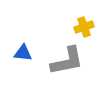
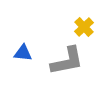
yellow cross: rotated 24 degrees counterclockwise
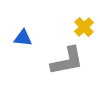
blue triangle: moved 15 px up
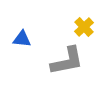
blue triangle: moved 1 px left, 1 px down
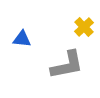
gray L-shape: moved 4 px down
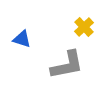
blue triangle: rotated 12 degrees clockwise
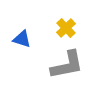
yellow cross: moved 18 px left, 1 px down
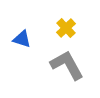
gray L-shape: rotated 108 degrees counterclockwise
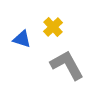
yellow cross: moved 13 px left, 1 px up
